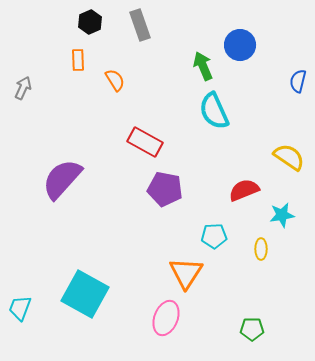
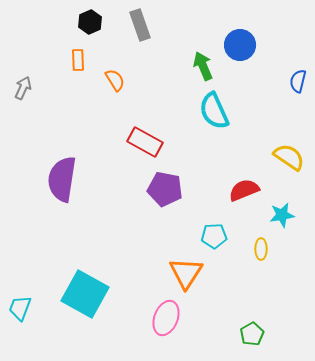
purple semicircle: rotated 33 degrees counterclockwise
green pentagon: moved 5 px down; rotated 30 degrees counterclockwise
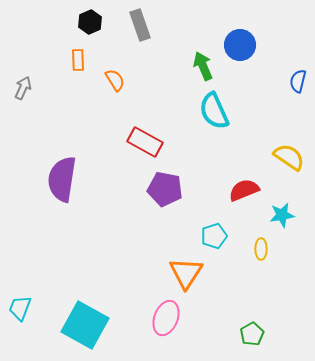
cyan pentagon: rotated 15 degrees counterclockwise
cyan square: moved 31 px down
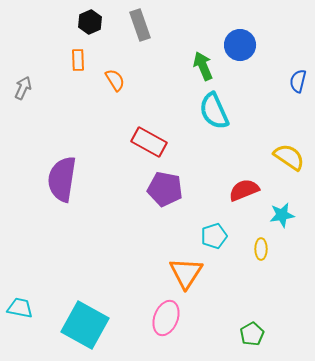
red rectangle: moved 4 px right
cyan trapezoid: rotated 80 degrees clockwise
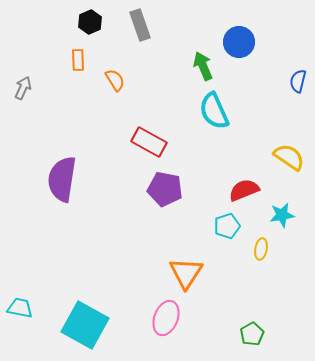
blue circle: moved 1 px left, 3 px up
cyan pentagon: moved 13 px right, 10 px up
yellow ellipse: rotated 10 degrees clockwise
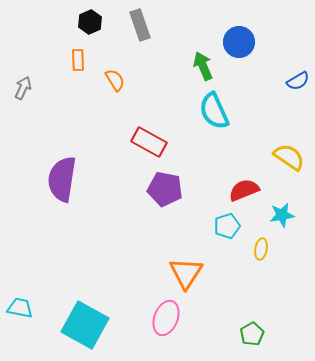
blue semicircle: rotated 135 degrees counterclockwise
